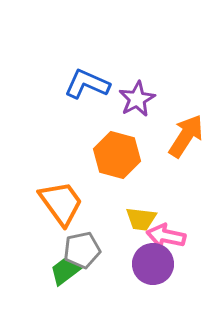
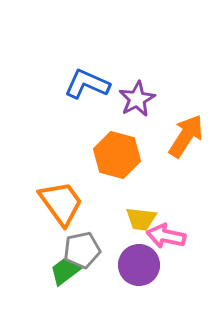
purple circle: moved 14 px left, 1 px down
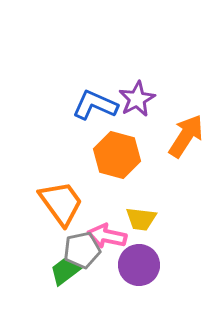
blue L-shape: moved 8 px right, 21 px down
pink arrow: moved 59 px left
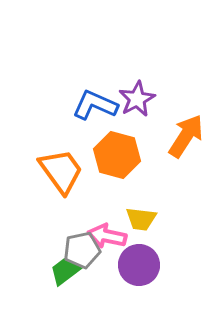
orange trapezoid: moved 32 px up
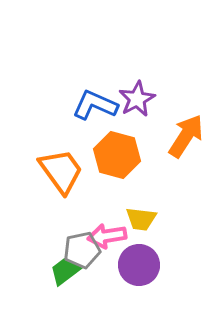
pink arrow: rotated 21 degrees counterclockwise
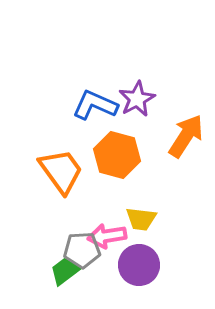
gray pentagon: rotated 9 degrees clockwise
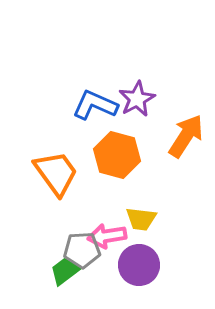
orange trapezoid: moved 5 px left, 2 px down
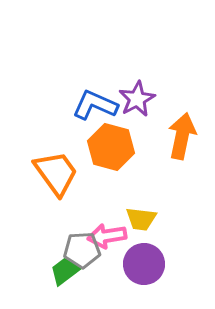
orange arrow: moved 4 px left; rotated 21 degrees counterclockwise
orange hexagon: moved 6 px left, 8 px up
purple circle: moved 5 px right, 1 px up
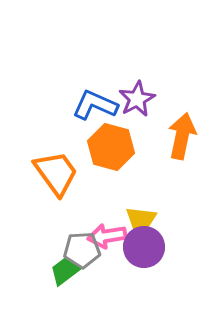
purple circle: moved 17 px up
